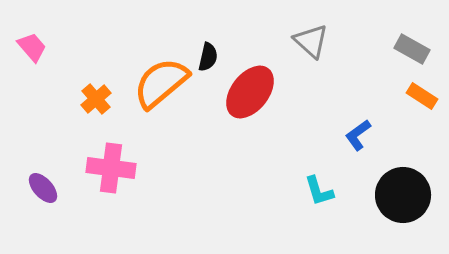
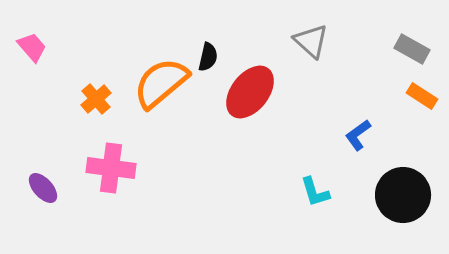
cyan L-shape: moved 4 px left, 1 px down
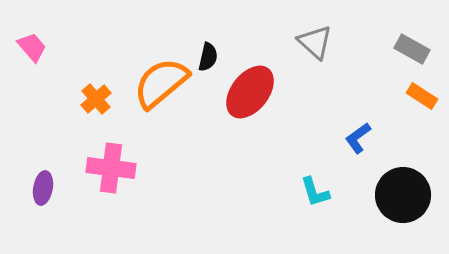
gray triangle: moved 4 px right, 1 px down
blue L-shape: moved 3 px down
purple ellipse: rotated 52 degrees clockwise
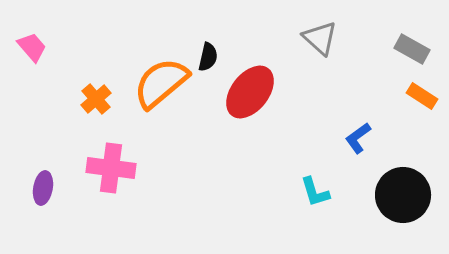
gray triangle: moved 5 px right, 4 px up
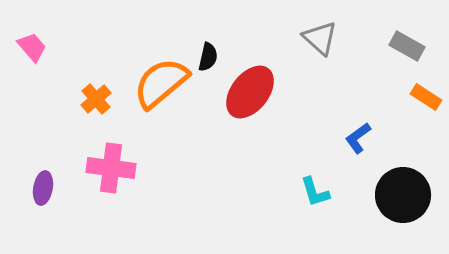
gray rectangle: moved 5 px left, 3 px up
orange rectangle: moved 4 px right, 1 px down
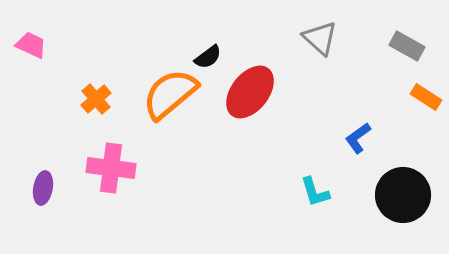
pink trapezoid: moved 1 px left, 2 px up; rotated 24 degrees counterclockwise
black semicircle: rotated 40 degrees clockwise
orange semicircle: moved 9 px right, 11 px down
